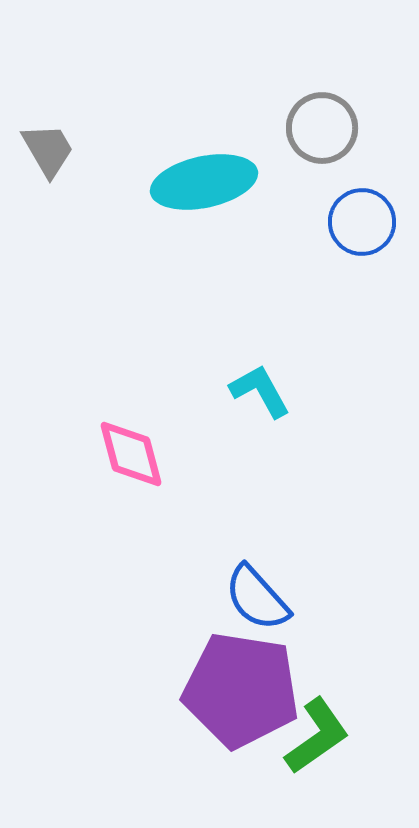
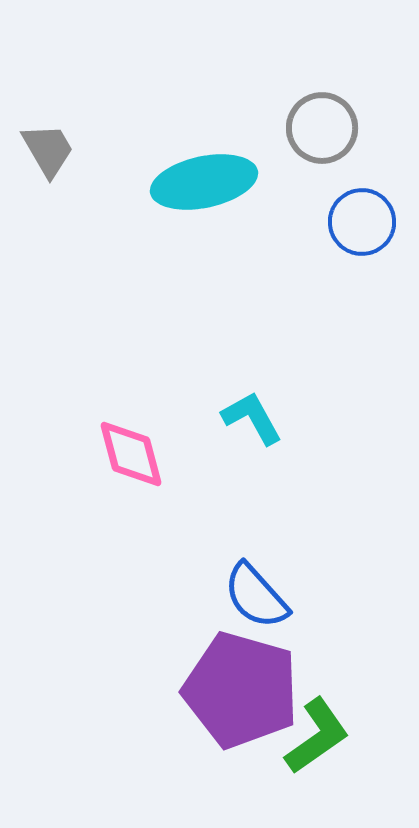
cyan L-shape: moved 8 px left, 27 px down
blue semicircle: moved 1 px left, 2 px up
purple pentagon: rotated 7 degrees clockwise
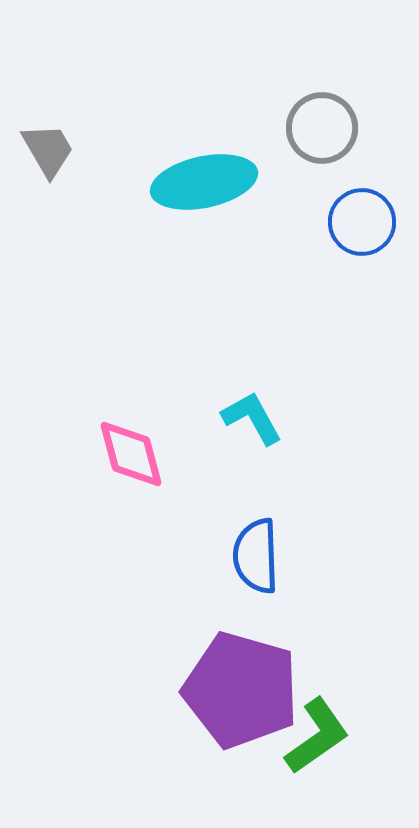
blue semicircle: moved 40 px up; rotated 40 degrees clockwise
